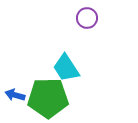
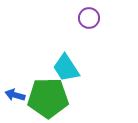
purple circle: moved 2 px right
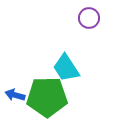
green pentagon: moved 1 px left, 1 px up
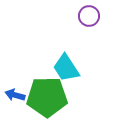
purple circle: moved 2 px up
